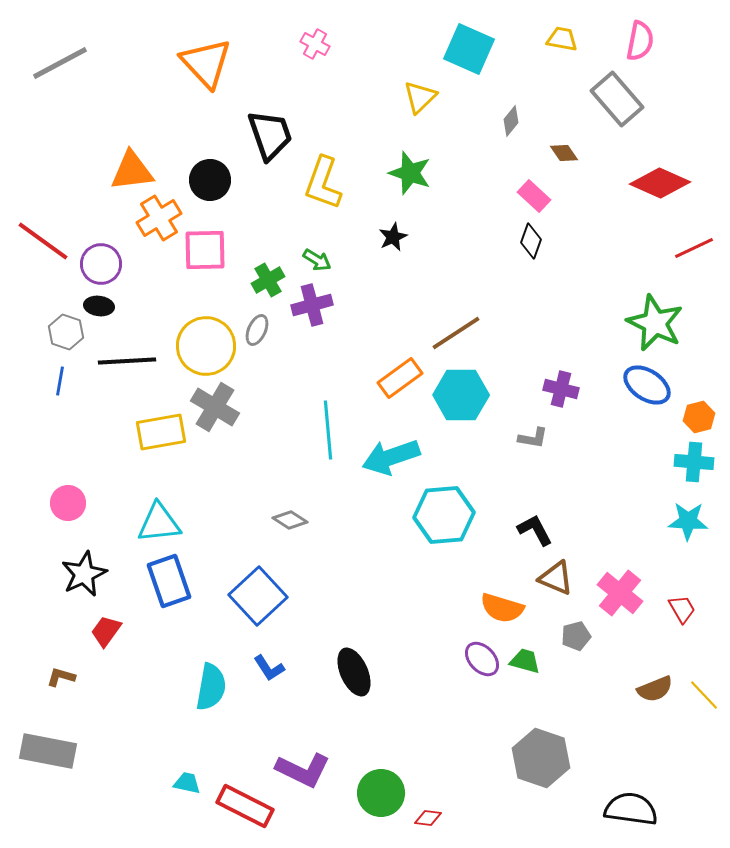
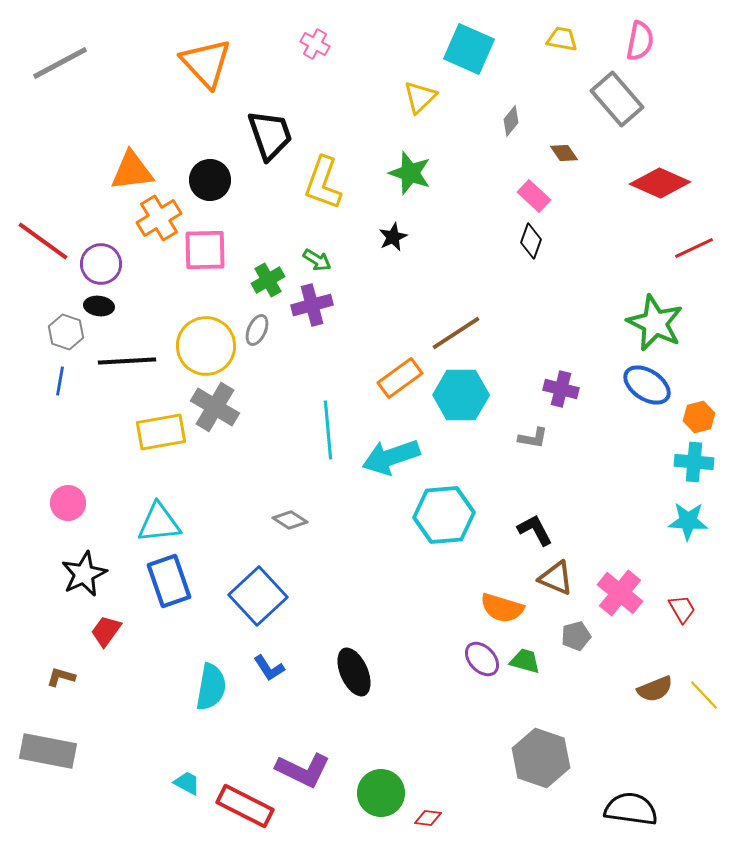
cyan trapezoid at (187, 783): rotated 16 degrees clockwise
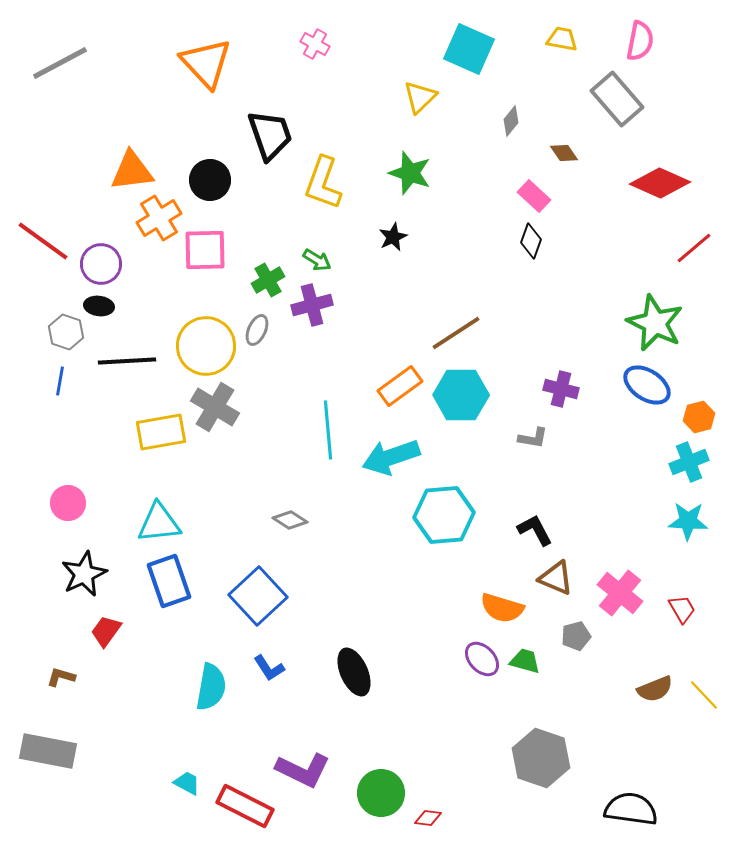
red line at (694, 248): rotated 15 degrees counterclockwise
orange rectangle at (400, 378): moved 8 px down
cyan cross at (694, 462): moved 5 px left; rotated 27 degrees counterclockwise
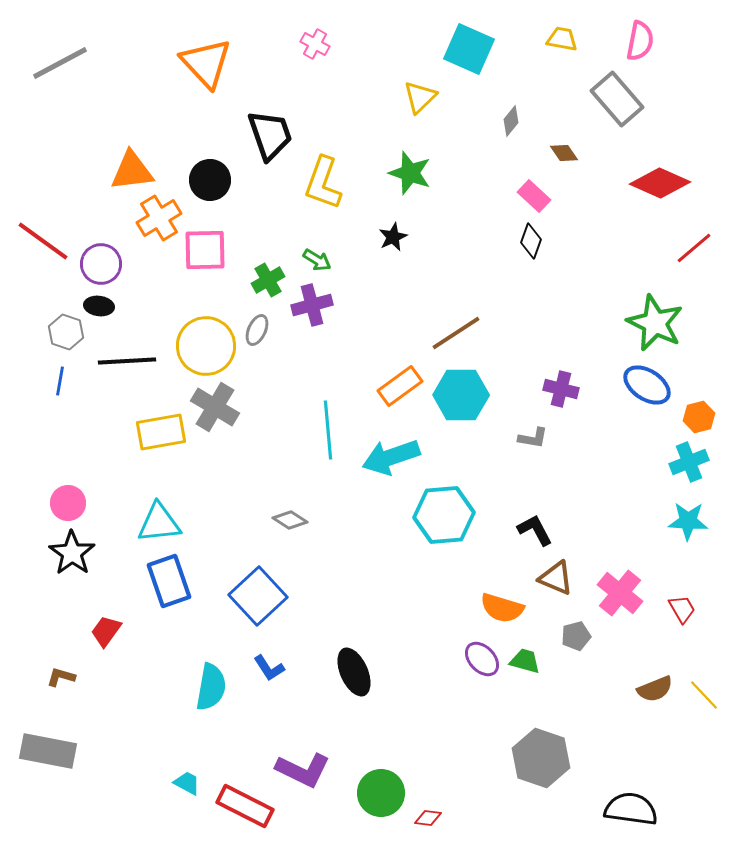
black star at (84, 574): moved 12 px left, 21 px up; rotated 12 degrees counterclockwise
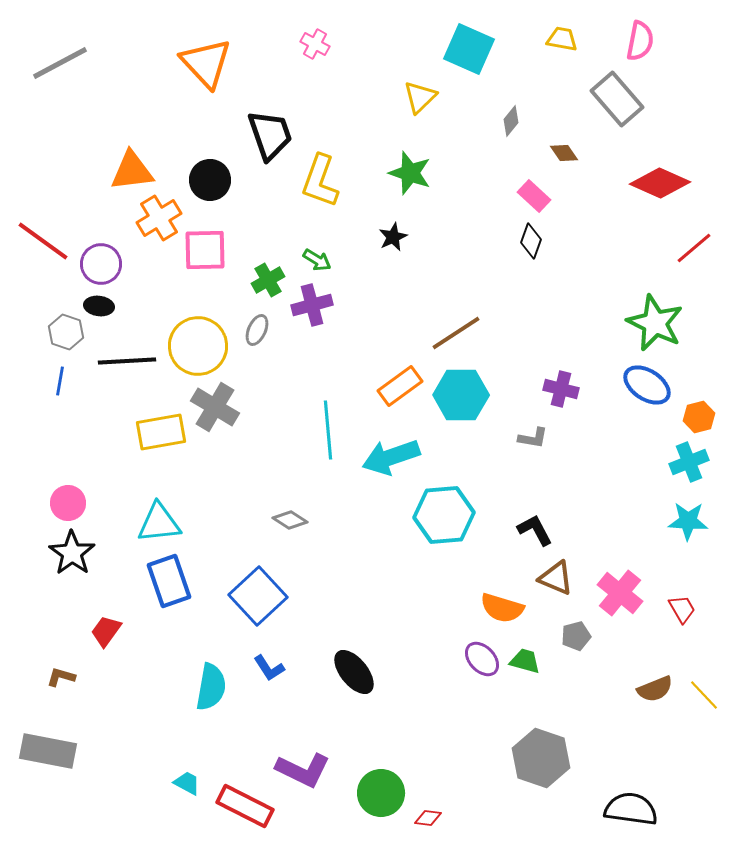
yellow L-shape at (323, 183): moved 3 px left, 2 px up
yellow circle at (206, 346): moved 8 px left
black ellipse at (354, 672): rotated 15 degrees counterclockwise
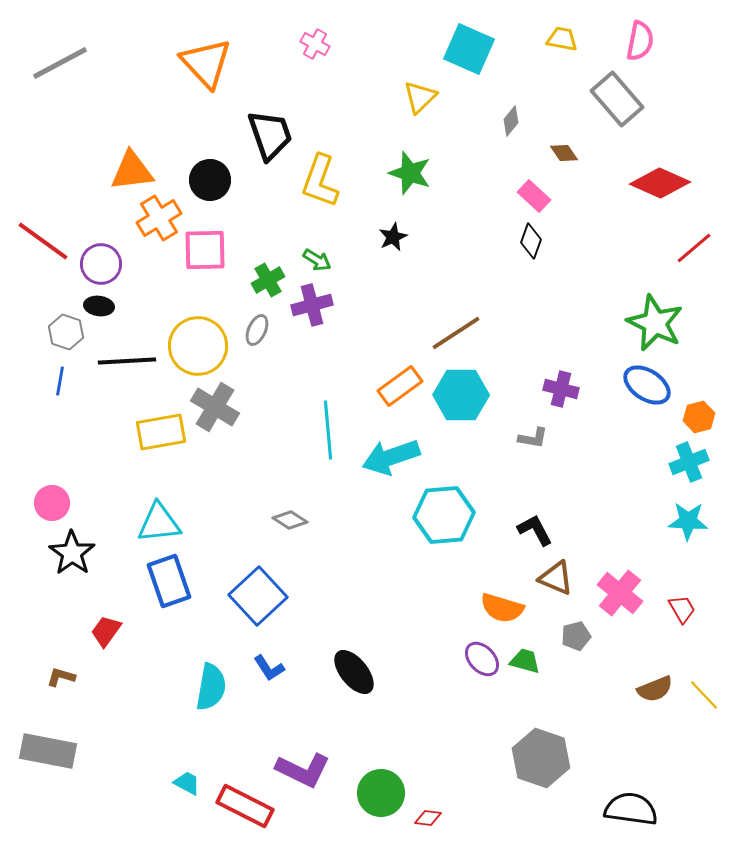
pink circle at (68, 503): moved 16 px left
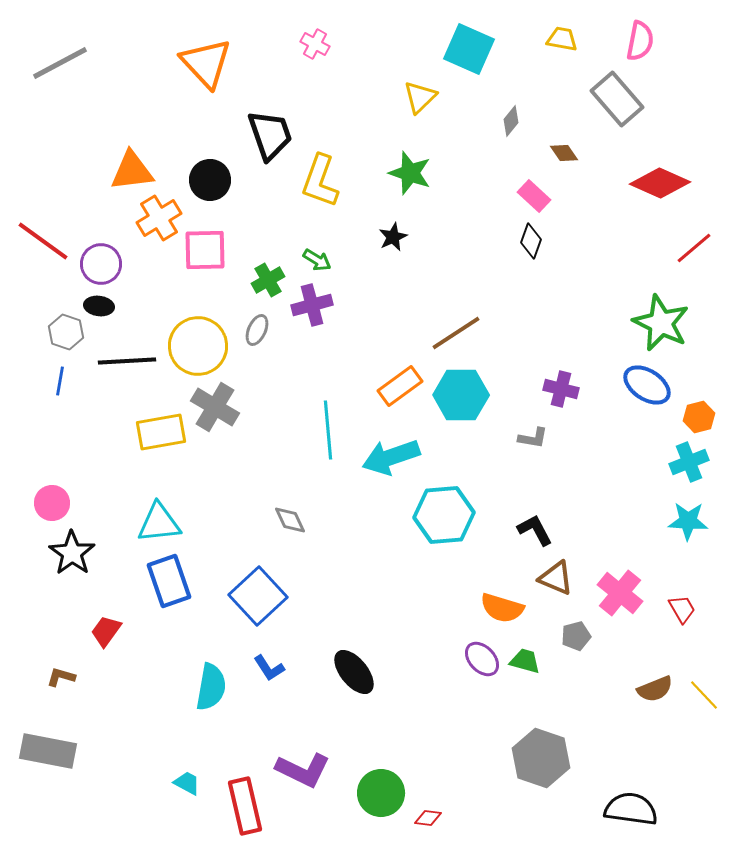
green star at (655, 323): moved 6 px right
gray diamond at (290, 520): rotated 32 degrees clockwise
red rectangle at (245, 806): rotated 50 degrees clockwise
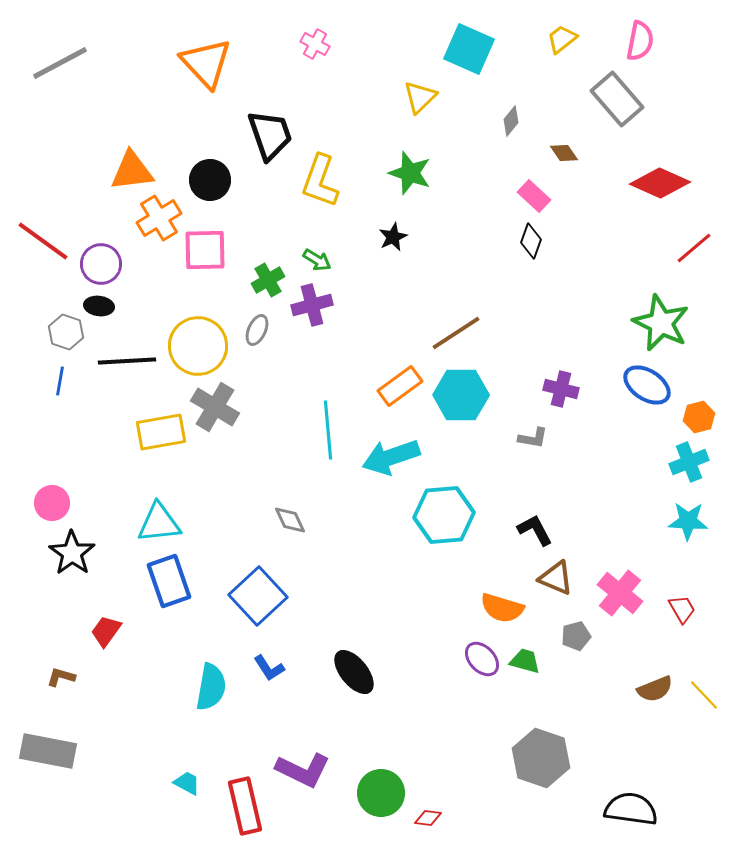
yellow trapezoid at (562, 39): rotated 48 degrees counterclockwise
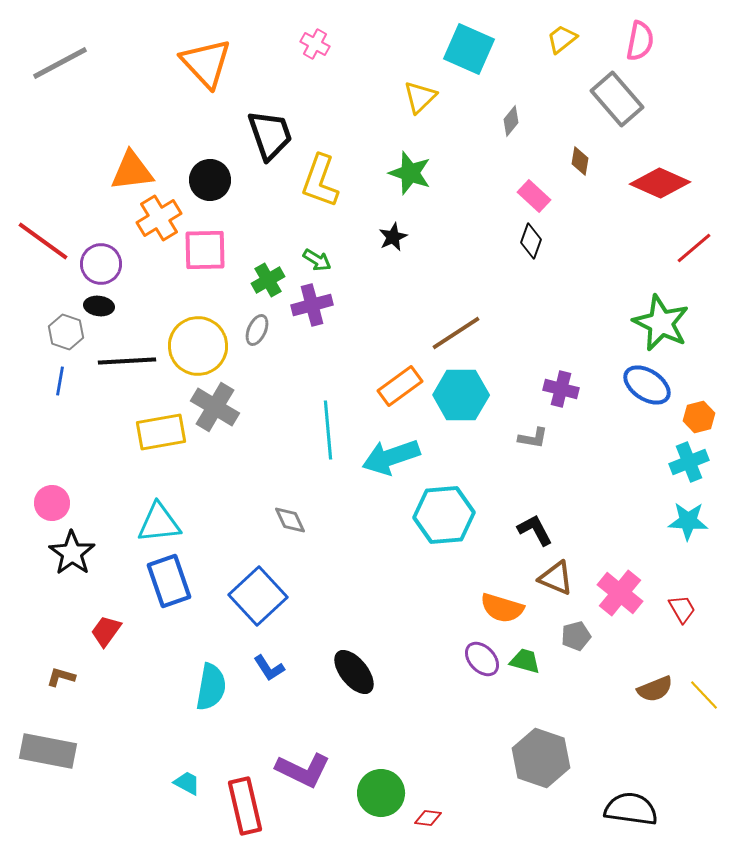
brown diamond at (564, 153): moved 16 px right, 8 px down; rotated 44 degrees clockwise
